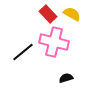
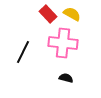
pink cross: moved 9 px right, 1 px down; rotated 8 degrees counterclockwise
black line: rotated 25 degrees counterclockwise
black semicircle: rotated 32 degrees clockwise
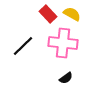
black line: moved 6 px up; rotated 20 degrees clockwise
black semicircle: rotated 128 degrees clockwise
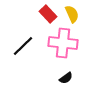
yellow semicircle: rotated 36 degrees clockwise
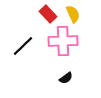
yellow semicircle: moved 1 px right
pink cross: moved 2 px up; rotated 8 degrees counterclockwise
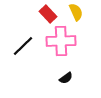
yellow semicircle: moved 3 px right, 2 px up
pink cross: moved 2 px left
